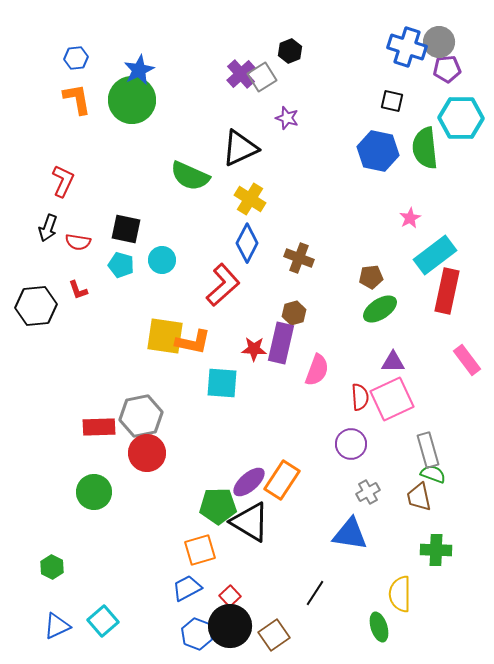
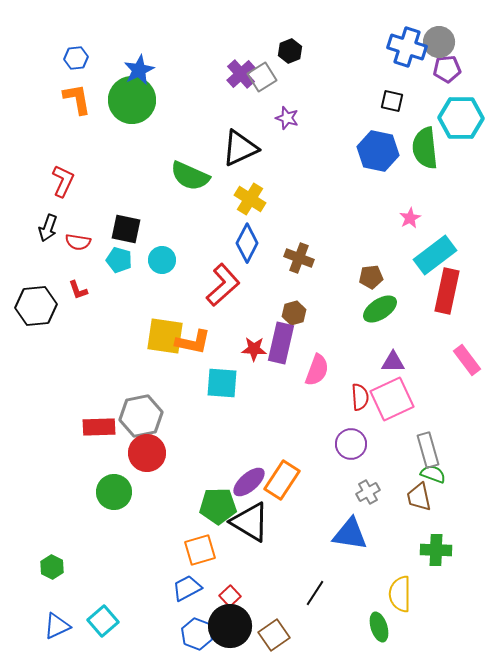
cyan pentagon at (121, 265): moved 2 px left, 5 px up
green circle at (94, 492): moved 20 px right
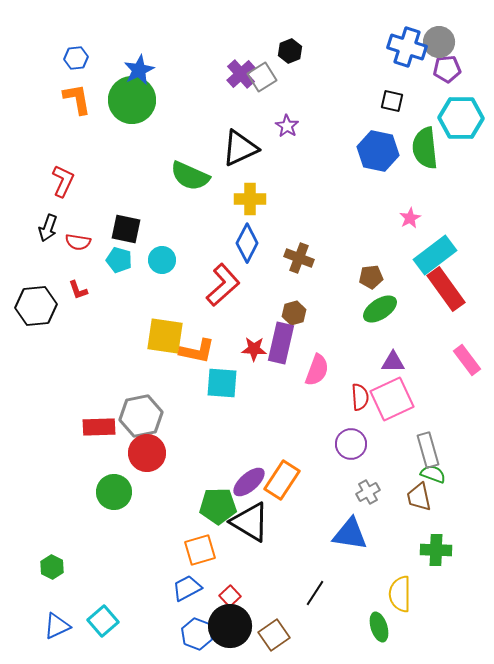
purple star at (287, 118): moved 8 px down; rotated 15 degrees clockwise
yellow cross at (250, 199): rotated 32 degrees counterclockwise
red rectangle at (447, 291): moved 1 px left, 2 px up; rotated 48 degrees counterclockwise
orange L-shape at (193, 342): moved 4 px right, 9 px down
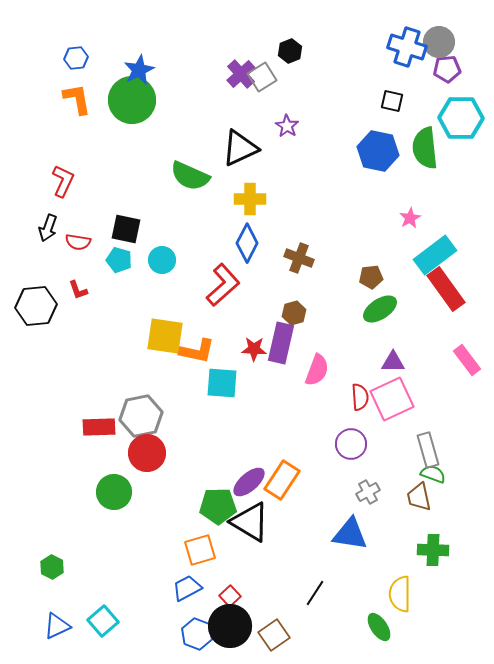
green cross at (436, 550): moved 3 px left
green ellipse at (379, 627): rotated 16 degrees counterclockwise
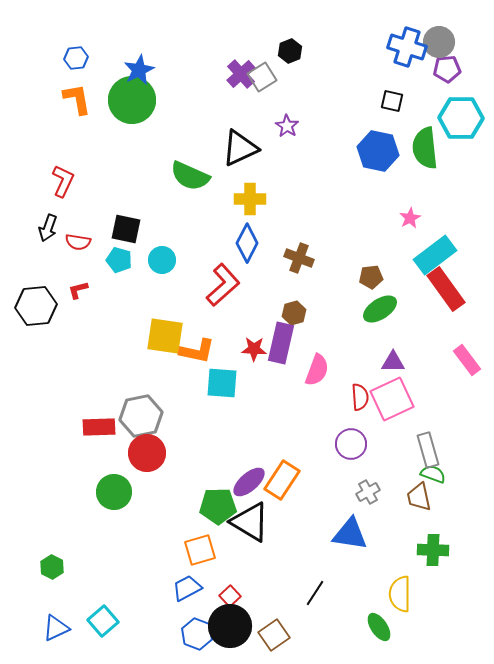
red L-shape at (78, 290): rotated 95 degrees clockwise
blue triangle at (57, 626): moved 1 px left, 2 px down
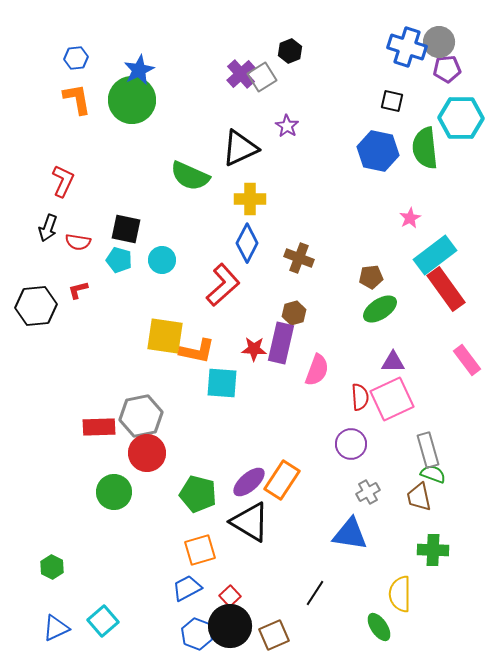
green pentagon at (218, 506): moved 20 px left, 12 px up; rotated 15 degrees clockwise
brown square at (274, 635): rotated 12 degrees clockwise
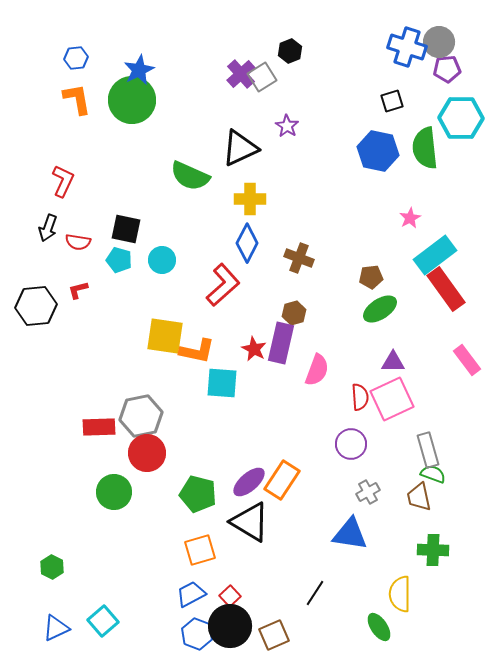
black square at (392, 101): rotated 30 degrees counterclockwise
red star at (254, 349): rotated 25 degrees clockwise
blue trapezoid at (187, 588): moved 4 px right, 6 px down
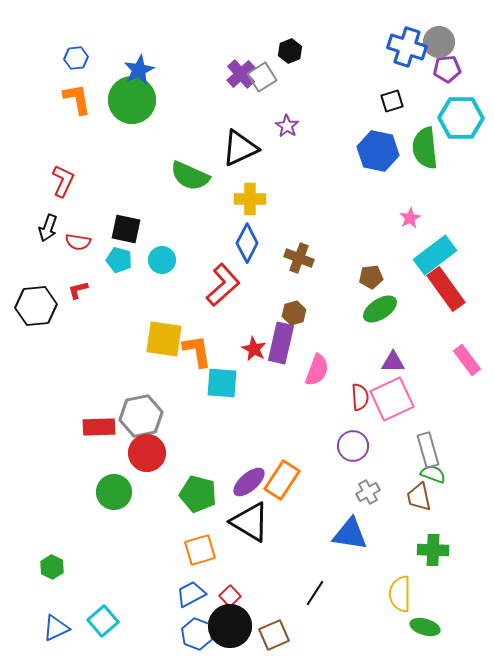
yellow square at (165, 336): moved 1 px left, 3 px down
orange L-shape at (197, 351): rotated 111 degrees counterclockwise
purple circle at (351, 444): moved 2 px right, 2 px down
green ellipse at (379, 627): moved 46 px right; rotated 40 degrees counterclockwise
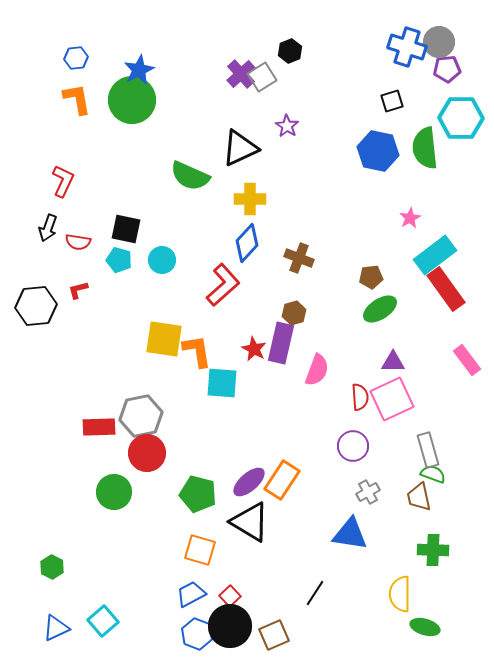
blue diamond at (247, 243): rotated 15 degrees clockwise
orange square at (200, 550): rotated 32 degrees clockwise
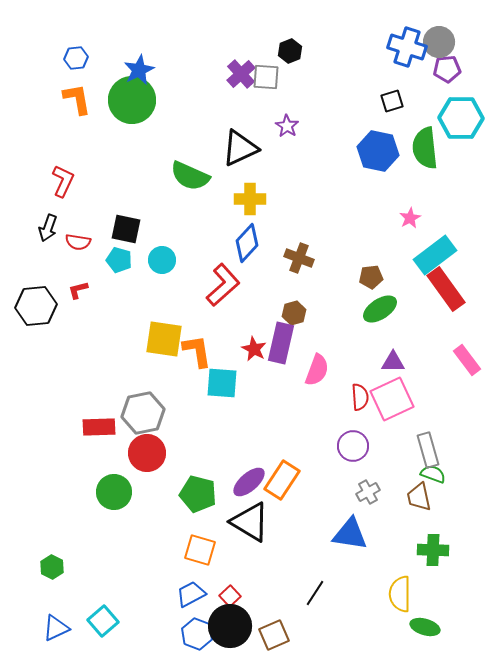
gray square at (262, 77): moved 4 px right; rotated 36 degrees clockwise
gray hexagon at (141, 416): moved 2 px right, 3 px up
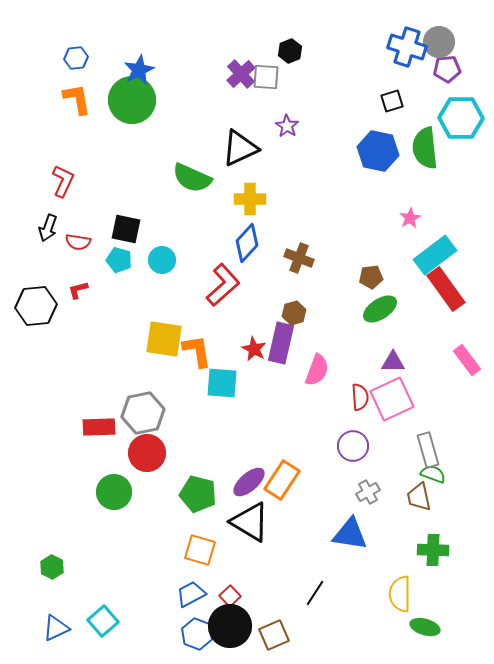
green semicircle at (190, 176): moved 2 px right, 2 px down
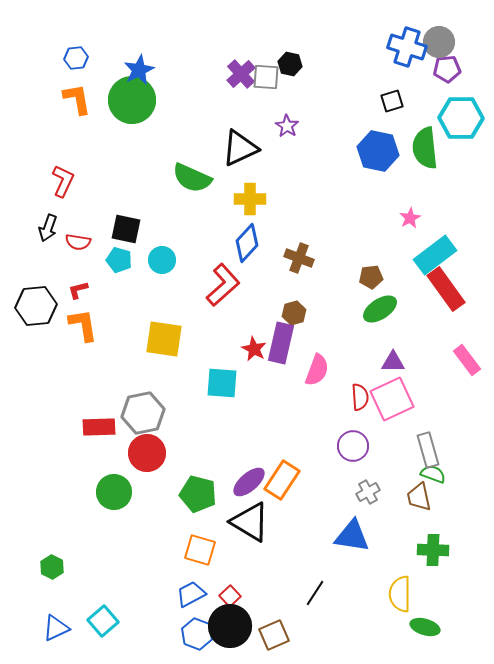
black hexagon at (290, 51): moved 13 px down; rotated 25 degrees counterclockwise
orange L-shape at (197, 351): moved 114 px left, 26 px up
blue triangle at (350, 534): moved 2 px right, 2 px down
